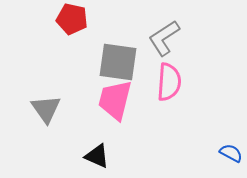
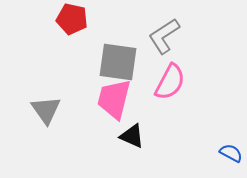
gray L-shape: moved 2 px up
pink semicircle: moved 1 px right; rotated 24 degrees clockwise
pink trapezoid: moved 1 px left, 1 px up
gray triangle: moved 1 px down
black triangle: moved 35 px right, 20 px up
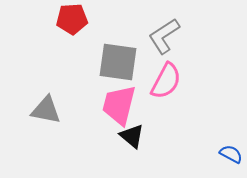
red pentagon: rotated 16 degrees counterclockwise
pink semicircle: moved 4 px left, 1 px up
pink trapezoid: moved 5 px right, 6 px down
gray triangle: rotated 44 degrees counterclockwise
black triangle: rotated 16 degrees clockwise
blue semicircle: moved 1 px down
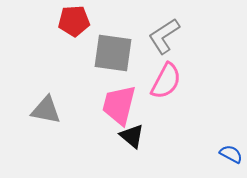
red pentagon: moved 2 px right, 2 px down
gray square: moved 5 px left, 9 px up
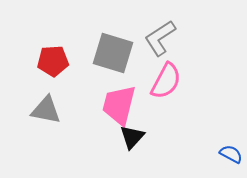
red pentagon: moved 21 px left, 40 px down
gray L-shape: moved 4 px left, 2 px down
gray square: rotated 9 degrees clockwise
black triangle: moved 1 px down; rotated 32 degrees clockwise
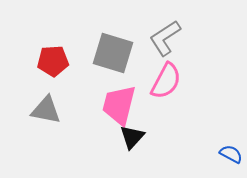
gray L-shape: moved 5 px right
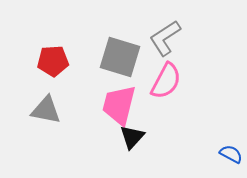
gray square: moved 7 px right, 4 px down
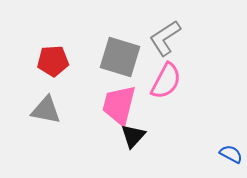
black triangle: moved 1 px right, 1 px up
